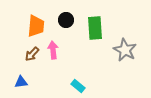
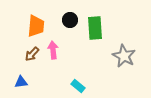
black circle: moved 4 px right
gray star: moved 1 px left, 6 px down
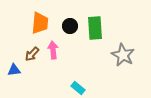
black circle: moved 6 px down
orange trapezoid: moved 4 px right, 3 px up
gray star: moved 1 px left, 1 px up
blue triangle: moved 7 px left, 12 px up
cyan rectangle: moved 2 px down
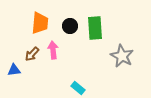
gray star: moved 1 px left, 1 px down
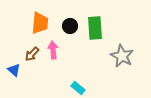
blue triangle: rotated 48 degrees clockwise
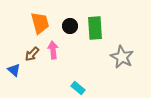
orange trapezoid: rotated 20 degrees counterclockwise
gray star: moved 1 px down
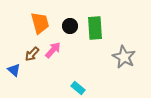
pink arrow: rotated 48 degrees clockwise
gray star: moved 2 px right
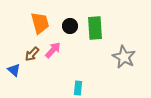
cyan rectangle: rotated 56 degrees clockwise
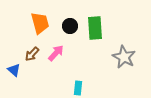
pink arrow: moved 3 px right, 3 px down
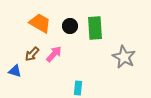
orange trapezoid: rotated 45 degrees counterclockwise
pink arrow: moved 2 px left, 1 px down
blue triangle: moved 1 px right, 1 px down; rotated 24 degrees counterclockwise
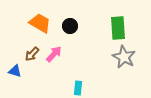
green rectangle: moved 23 px right
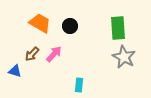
cyan rectangle: moved 1 px right, 3 px up
